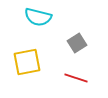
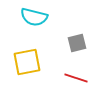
cyan semicircle: moved 4 px left
gray square: rotated 18 degrees clockwise
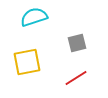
cyan semicircle: rotated 148 degrees clockwise
red line: rotated 50 degrees counterclockwise
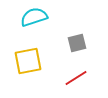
yellow square: moved 1 px right, 1 px up
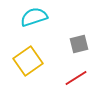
gray square: moved 2 px right, 1 px down
yellow square: rotated 24 degrees counterclockwise
